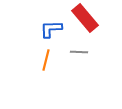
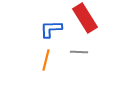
red rectangle: rotated 8 degrees clockwise
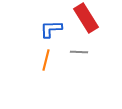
red rectangle: moved 1 px right
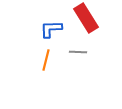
gray line: moved 1 px left
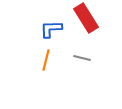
gray line: moved 4 px right, 6 px down; rotated 12 degrees clockwise
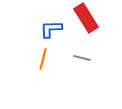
orange line: moved 3 px left, 1 px up
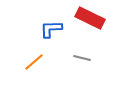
red rectangle: moved 4 px right; rotated 32 degrees counterclockwise
orange line: moved 9 px left, 3 px down; rotated 35 degrees clockwise
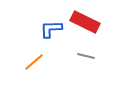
red rectangle: moved 5 px left, 4 px down
gray line: moved 4 px right, 2 px up
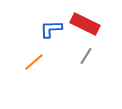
red rectangle: moved 2 px down
gray line: rotated 72 degrees counterclockwise
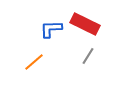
gray line: moved 2 px right
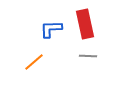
red rectangle: rotated 52 degrees clockwise
gray line: rotated 60 degrees clockwise
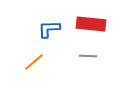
red rectangle: moved 6 px right; rotated 72 degrees counterclockwise
blue L-shape: moved 2 px left
